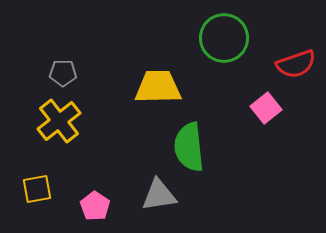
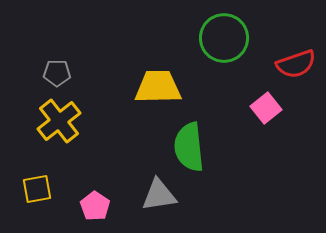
gray pentagon: moved 6 px left
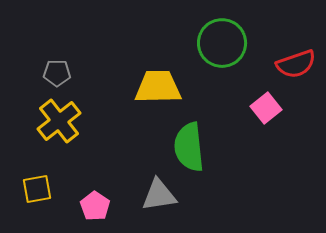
green circle: moved 2 px left, 5 px down
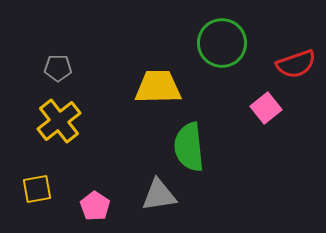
gray pentagon: moved 1 px right, 5 px up
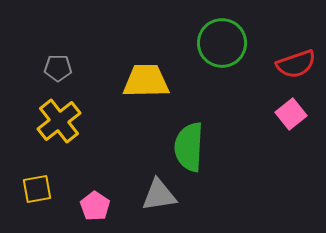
yellow trapezoid: moved 12 px left, 6 px up
pink square: moved 25 px right, 6 px down
green semicircle: rotated 9 degrees clockwise
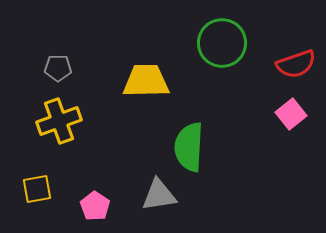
yellow cross: rotated 18 degrees clockwise
